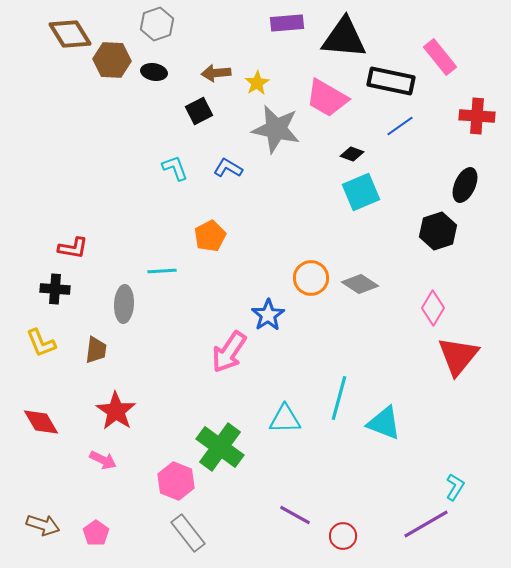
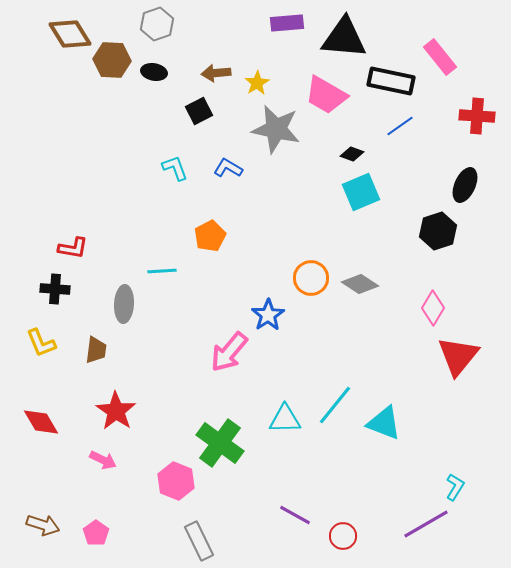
pink trapezoid at (327, 98): moved 1 px left, 3 px up
pink arrow at (229, 352): rotated 6 degrees clockwise
cyan line at (339, 398): moved 4 px left, 7 px down; rotated 24 degrees clockwise
green cross at (220, 447): moved 4 px up
gray rectangle at (188, 533): moved 11 px right, 8 px down; rotated 12 degrees clockwise
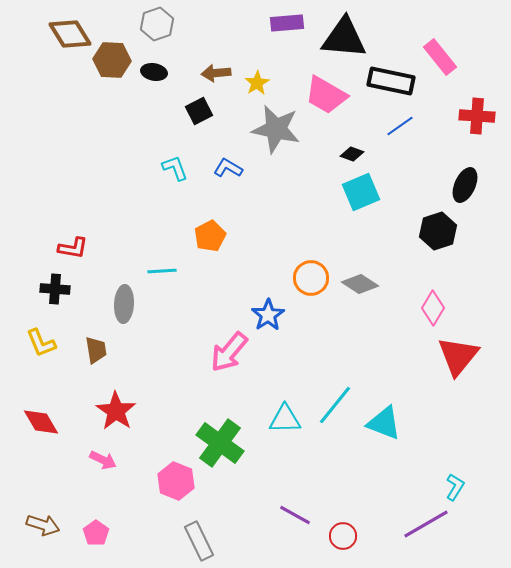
brown trapezoid at (96, 350): rotated 16 degrees counterclockwise
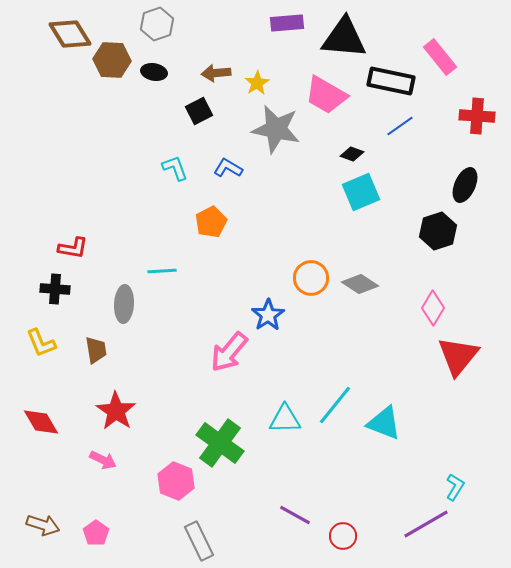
orange pentagon at (210, 236): moved 1 px right, 14 px up
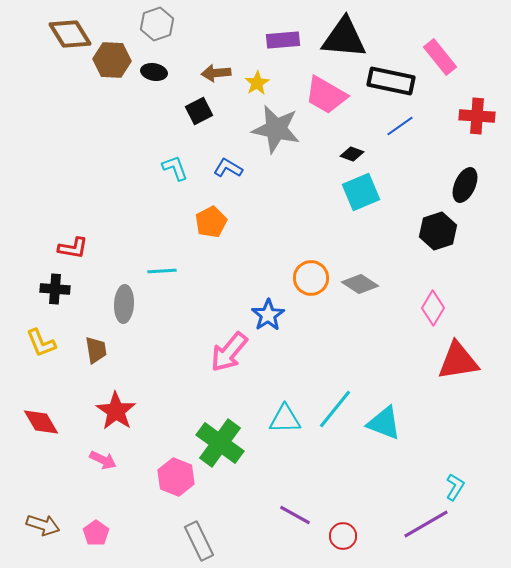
purple rectangle at (287, 23): moved 4 px left, 17 px down
red triangle at (458, 356): moved 5 px down; rotated 42 degrees clockwise
cyan line at (335, 405): moved 4 px down
pink hexagon at (176, 481): moved 4 px up
